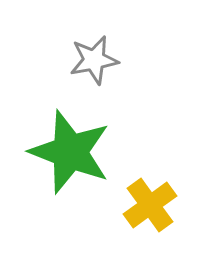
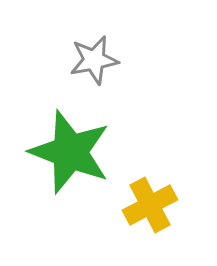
yellow cross: rotated 8 degrees clockwise
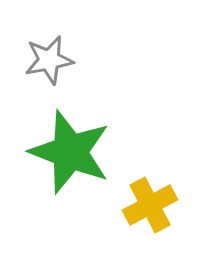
gray star: moved 45 px left
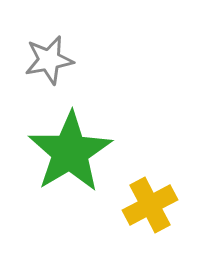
green star: rotated 20 degrees clockwise
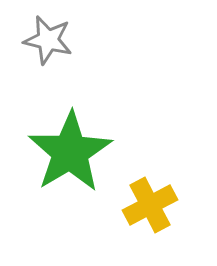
gray star: moved 1 px left, 20 px up; rotated 24 degrees clockwise
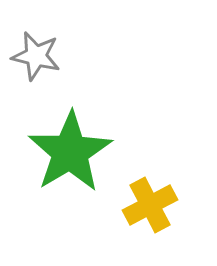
gray star: moved 12 px left, 16 px down
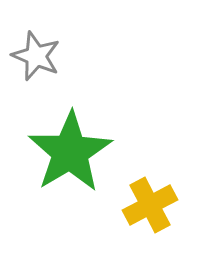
gray star: rotated 9 degrees clockwise
